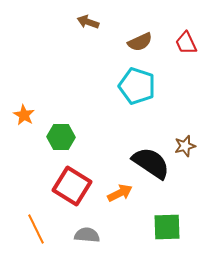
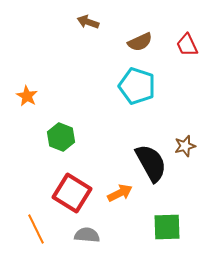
red trapezoid: moved 1 px right, 2 px down
orange star: moved 3 px right, 19 px up
green hexagon: rotated 20 degrees clockwise
black semicircle: rotated 27 degrees clockwise
red square: moved 7 px down
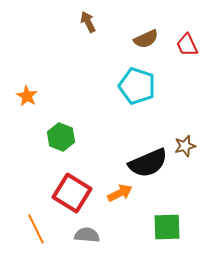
brown arrow: rotated 45 degrees clockwise
brown semicircle: moved 6 px right, 3 px up
black semicircle: moved 3 px left; rotated 96 degrees clockwise
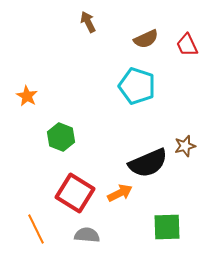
red square: moved 3 px right
